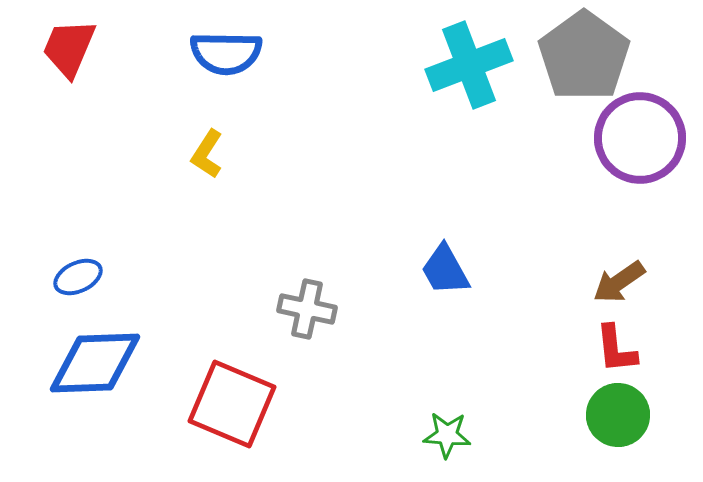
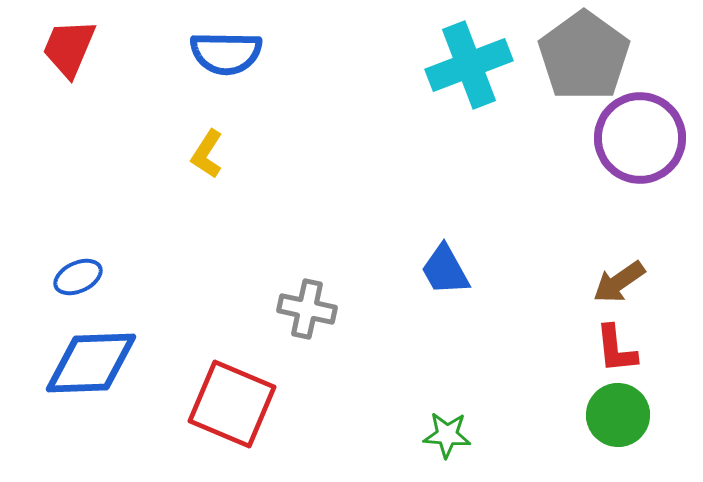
blue diamond: moved 4 px left
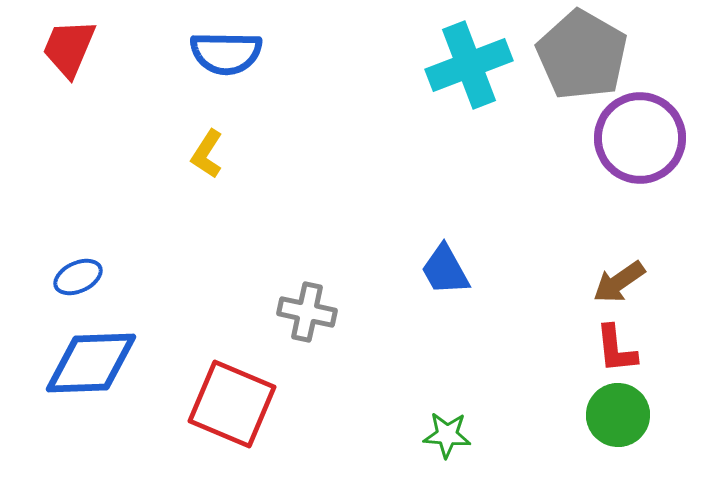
gray pentagon: moved 2 px left, 1 px up; rotated 6 degrees counterclockwise
gray cross: moved 3 px down
